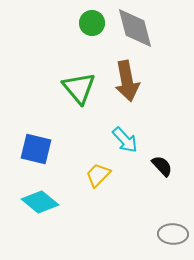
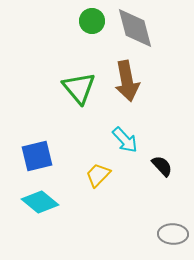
green circle: moved 2 px up
blue square: moved 1 px right, 7 px down; rotated 28 degrees counterclockwise
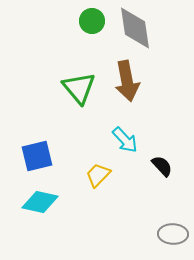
gray diamond: rotated 6 degrees clockwise
cyan diamond: rotated 27 degrees counterclockwise
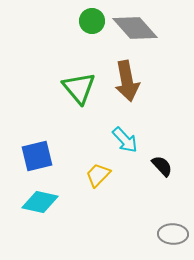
gray diamond: rotated 33 degrees counterclockwise
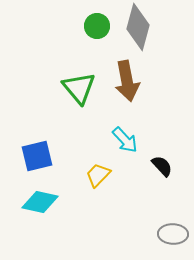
green circle: moved 5 px right, 5 px down
gray diamond: moved 3 px right, 1 px up; rotated 57 degrees clockwise
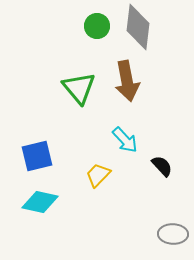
gray diamond: rotated 9 degrees counterclockwise
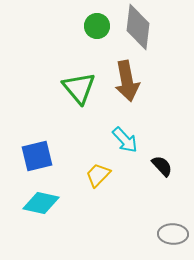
cyan diamond: moved 1 px right, 1 px down
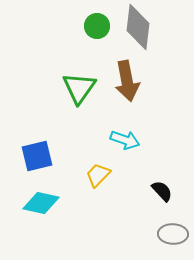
green triangle: rotated 15 degrees clockwise
cyan arrow: rotated 28 degrees counterclockwise
black semicircle: moved 25 px down
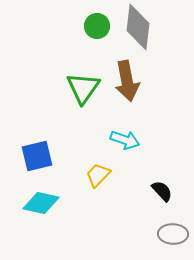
green triangle: moved 4 px right
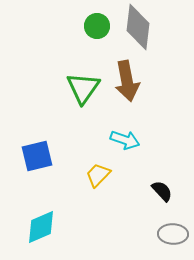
cyan diamond: moved 24 px down; rotated 36 degrees counterclockwise
